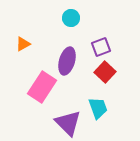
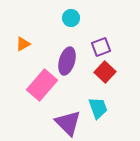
pink rectangle: moved 2 px up; rotated 8 degrees clockwise
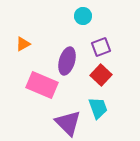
cyan circle: moved 12 px right, 2 px up
red square: moved 4 px left, 3 px down
pink rectangle: rotated 72 degrees clockwise
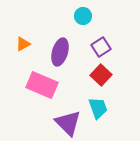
purple square: rotated 12 degrees counterclockwise
purple ellipse: moved 7 px left, 9 px up
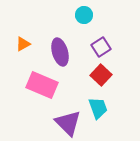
cyan circle: moved 1 px right, 1 px up
purple ellipse: rotated 32 degrees counterclockwise
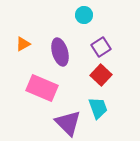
pink rectangle: moved 3 px down
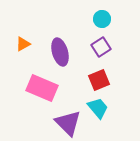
cyan circle: moved 18 px right, 4 px down
red square: moved 2 px left, 5 px down; rotated 25 degrees clockwise
cyan trapezoid: rotated 20 degrees counterclockwise
